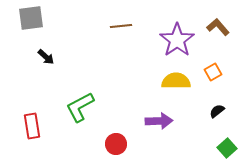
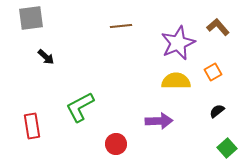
purple star: moved 1 px right, 3 px down; rotated 12 degrees clockwise
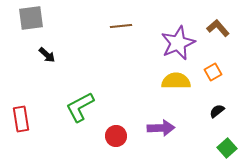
brown L-shape: moved 1 px down
black arrow: moved 1 px right, 2 px up
purple arrow: moved 2 px right, 7 px down
red rectangle: moved 11 px left, 7 px up
red circle: moved 8 px up
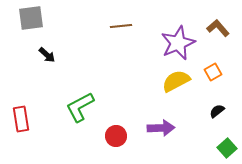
yellow semicircle: rotated 28 degrees counterclockwise
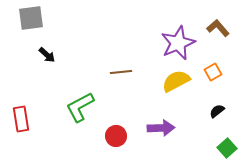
brown line: moved 46 px down
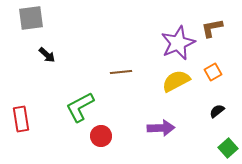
brown L-shape: moved 6 px left; rotated 60 degrees counterclockwise
red circle: moved 15 px left
green square: moved 1 px right
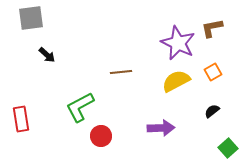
purple star: rotated 24 degrees counterclockwise
black semicircle: moved 5 px left
